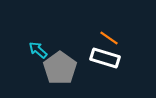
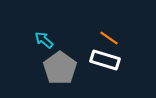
cyan arrow: moved 6 px right, 10 px up
white rectangle: moved 2 px down
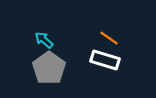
gray pentagon: moved 11 px left
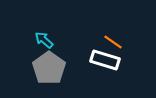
orange line: moved 4 px right, 4 px down
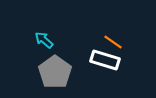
gray pentagon: moved 6 px right, 4 px down
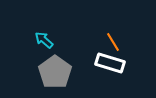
orange line: rotated 24 degrees clockwise
white rectangle: moved 5 px right, 3 px down
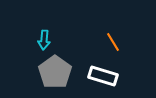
cyan arrow: rotated 126 degrees counterclockwise
white rectangle: moved 7 px left, 13 px down
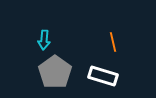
orange line: rotated 18 degrees clockwise
